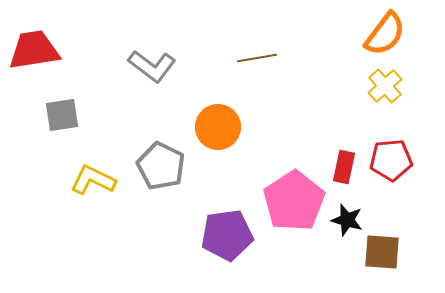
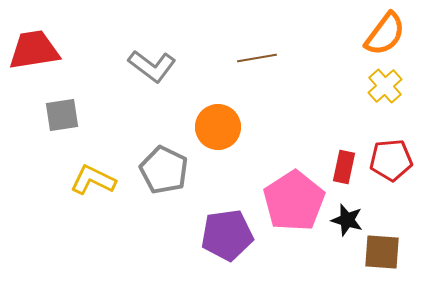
gray pentagon: moved 3 px right, 4 px down
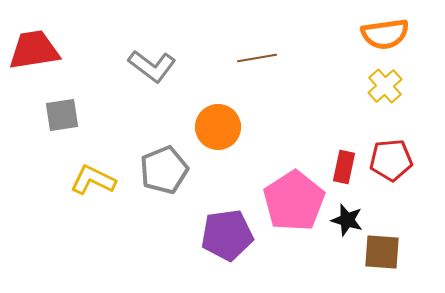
orange semicircle: rotated 45 degrees clockwise
gray pentagon: rotated 24 degrees clockwise
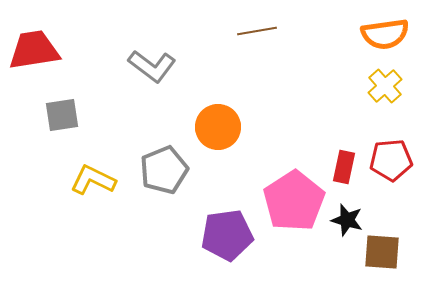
brown line: moved 27 px up
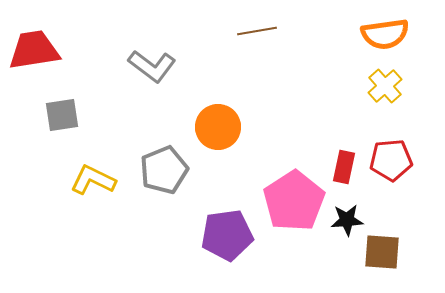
black star: rotated 20 degrees counterclockwise
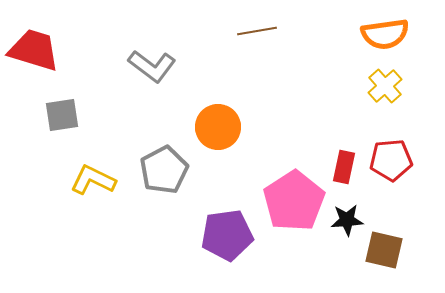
red trapezoid: rotated 26 degrees clockwise
gray pentagon: rotated 6 degrees counterclockwise
brown square: moved 2 px right, 2 px up; rotated 9 degrees clockwise
